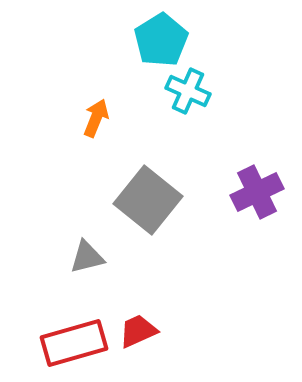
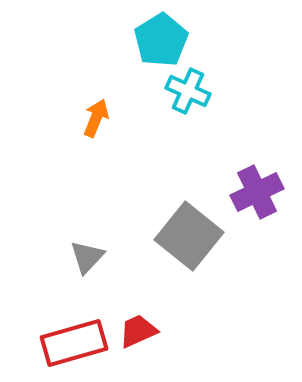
gray square: moved 41 px right, 36 px down
gray triangle: rotated 33 degrees counterclockwise
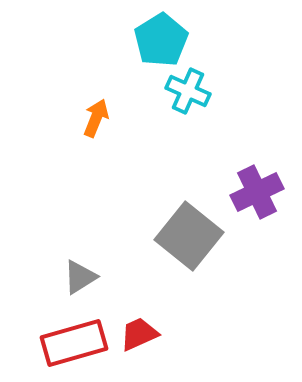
gray triangle: moved 7 px left, 20 px down; rotated 15 degrees clockwise
red trapezoid: moved 1 px right, 3 px down
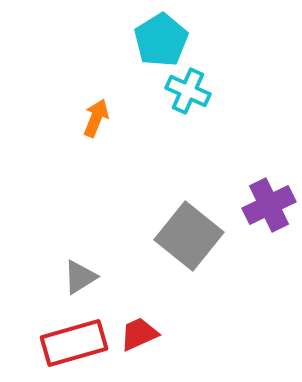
purple cross: moved 12 px right, 13 px down
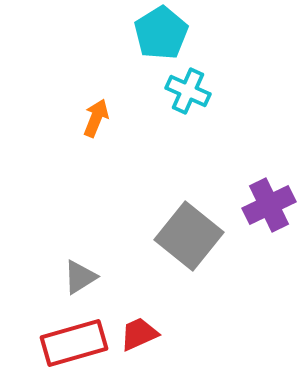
cyan pentagon: moved 7 px up
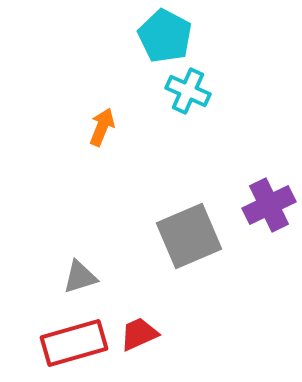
cyan pentagon: moved 4 px right, 3 px down; rotated 12 degrees counterclockwise
orange arrow: moved 6 px right, 9 px down
gray square: rotated 28 degrees clockwise
gray triangle: rotated 15 degrees clockwise
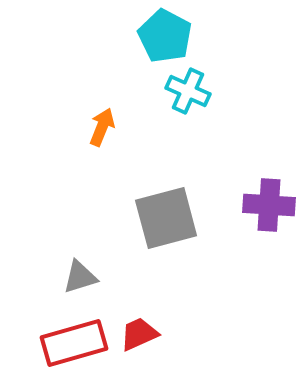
purple cross: rotated 30 degrees clockwise
gray square: moved 23 px left, 18 px up; rotated 8 degrees clockwise
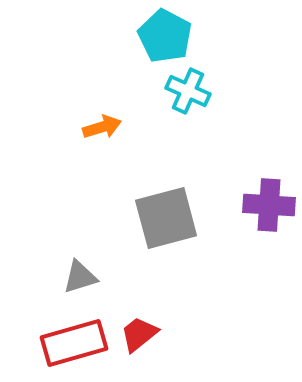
orange arrow: rotated 51 degrees clockwise
red trapezoid: rotated 15 degrees counterclockwise
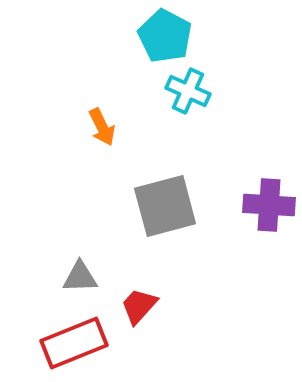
orange arrow: rotated 81 degrees clockwise
gray square: moved 1 px left, 12 px up
gray triangle: rotated 15 degrees clockwise
red trapezoid: moved 28 px up; rotated 9 degrees counterclockwise
red rectangle: rotated 6 degrees counterclockwise
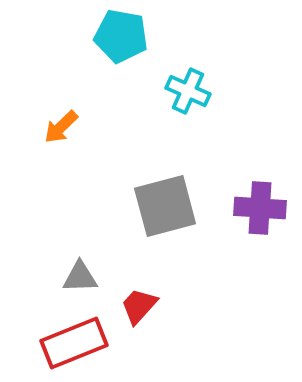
cyan pentagon: moved 44 px left; rotated 18 degrees counterclockwise
orange arrow: moved 41 px left; rotated 72 degrees clockwise
purple cross: moved 9 px left, 3 px down
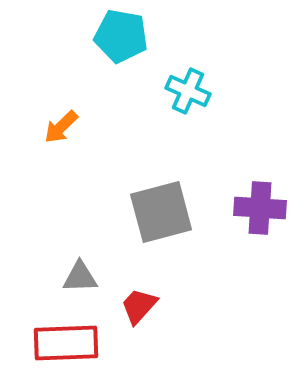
gray square: moved 4 px left, 6 px down
red rectangle: moved 8 px left; rotated 20 degrees clockwise
